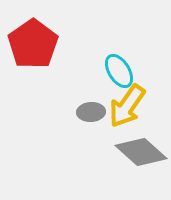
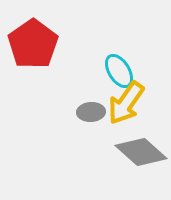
yellow arrow: moved 1 px left, 3 px up
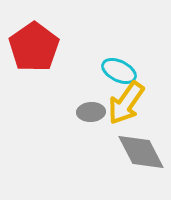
red pentagon: moved 1 px right, 3 px down
cyan ellipse: rotated 32 degrees counterclockwise
gray diamond: rotated 21 degrees clockwise
